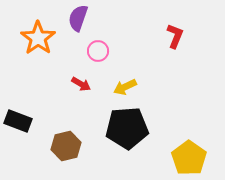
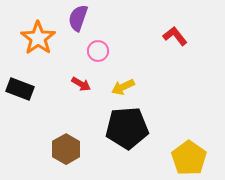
red L-shape: rotated 60 degrees counterclockwise
yellow arrow: moved 2 px left
black rectangle: moved 2 px right, 32 px up
brown hexagon: moved 3 px down; rotated 16 degrees counterclockwise
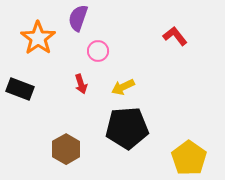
red arrow: rotated 42 degrees clockwise
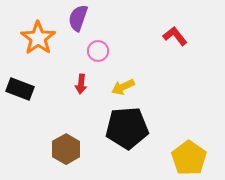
red arrow: rotated 24 degrees clockwise
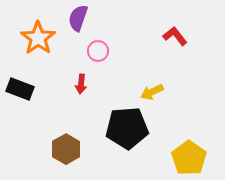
yellow arrow: moved 29 px right, 5 px down
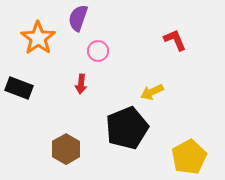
red L-shape: moved 4 px down; rotated 15 degrees clockwise
black rectangle: moved 1 px left, 1 px up
black pentagon: rotated 18 degrees counterclockwise
yellow pentagon: moved 1 px up; rotated 8 degrees clockwise
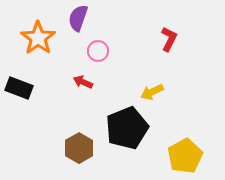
red L-shape: moved 6 px left, 1 px up; rotated 50 degrees clockwise
red arrow: moved 2 px right, 2 px up; rotated 108 degrees clockwise
brown hexagon: moved 13 px right, 1 px up
yellow pentagon: moved 4 px left, 1 px up
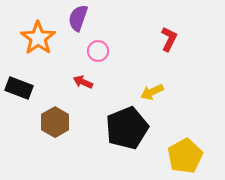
brown hexagon: moved 24 px left, 26 px up
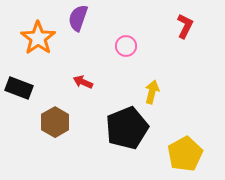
red L-shape: moved 16 px right, 13 px up
pink circle: moved 28 px right, 5 px up
yellow arrow: rotated 130 degrees clockwise
yellow pentagon: moved 2 px up
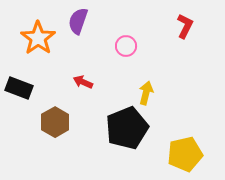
purple semicircle: moved 3 px down
yellow arrow: moved 6 px left, 1 px down
yellow pentagon: rotated 16 degrees clockwise
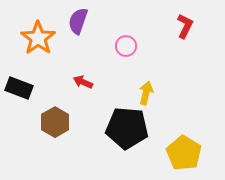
black pentagon: rotated 27 degrees clockwise
yellow pentagon: moved 1 px left, 1 px up; rotated 28 degrees counterclockwise
